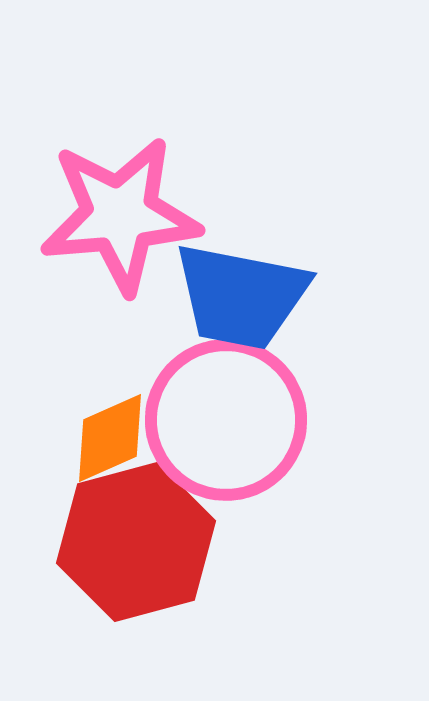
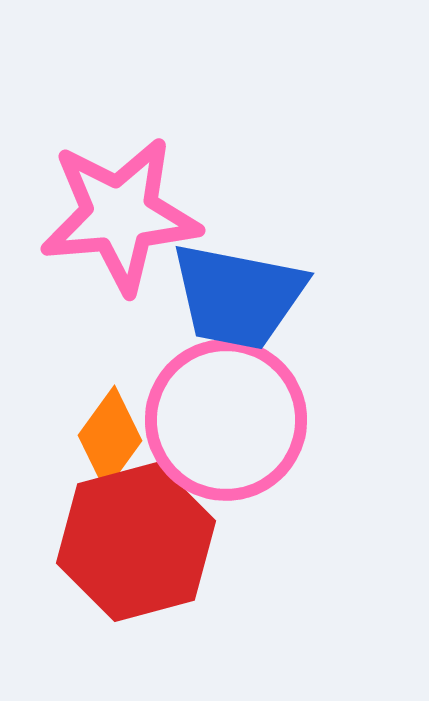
blue trapezoid: moved 3 px left
orange diamond: rotated 30 degrees counterclockwise
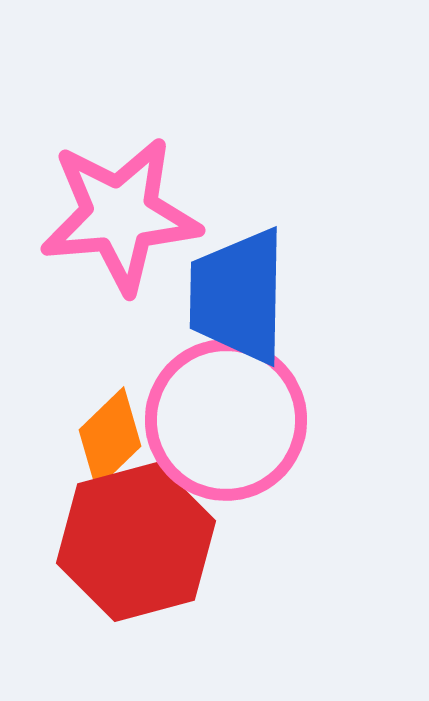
blue trapezoid: rotated 80 degrees clockwise
orange diamond: rotated 10 degrees clockwise
